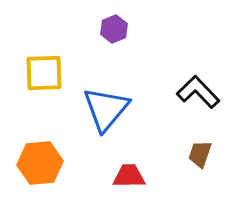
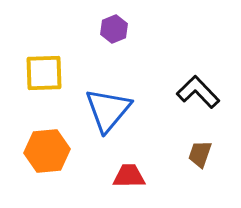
blue triangle: moved 2 px right, 1 px down
orange hexagon: moved 7 px right, 12 px up
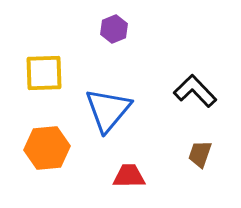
black L-shape: moved 3 px left, 1 px up
orange hexagon: moved 3 px up
